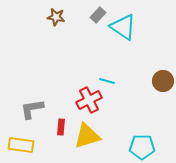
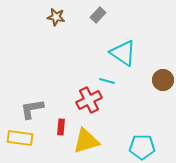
cyan triangle: moved 26 px down
brown circle: moved 1 px up
yellow triangle: moved 1 px left, 5 px down
yellow rectangle: moved 1 px left, 7 px up
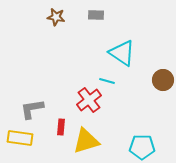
gray rectangle: moved 2 px left; rotated 49 degrees clockwise
cyan triangle: moved 1 px left
red cross: rotated 10 degrees counterclockwise
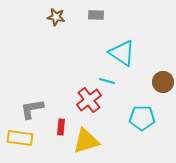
brown circle: moved 2 px down
cyan pentagon: moved 29 px up
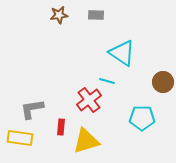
brown star: moved 3 px right, 2 px up; rotated 18 degrees counterclockwise
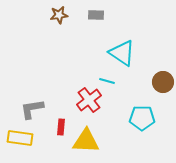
yellow triangle: rotated 20 degrees clockwise
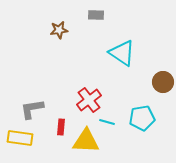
brown star: moved 15 px down
cyan line: moved 41 px down
cyan pentagon: rotated 10 degrees counterclockwise
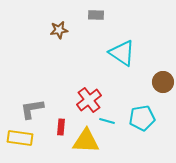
cyan line: moved 1 px up
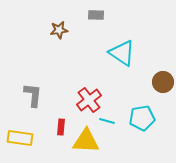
gray L-shape: moved 1 px right, 14 px up; rotated 105 degrees clockwise
